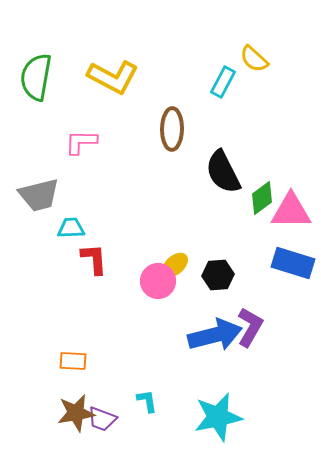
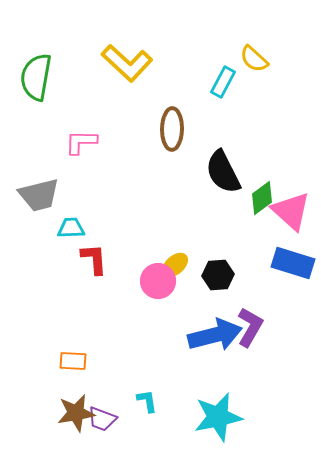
yellow L-shape: moved 14 px right, 14 px up; rotated 15 degrees clockwise
pink triangle: rotated 42 degrees clockwise
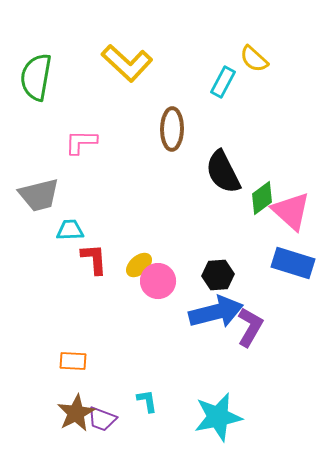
cyan trapezoid: moved 1 px left, 2 px down
yellow ellipse: moved 36 px left
blue arrow: moved 1 px right, 23 px up
brown star: rotated 18 degrees counterclockwise
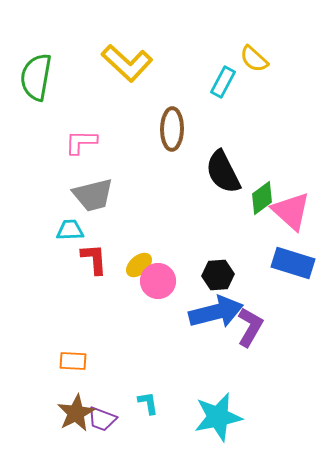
gray trapezoid: moved 54 px right
cyan L-shape: moved 1 px right, 2 px down
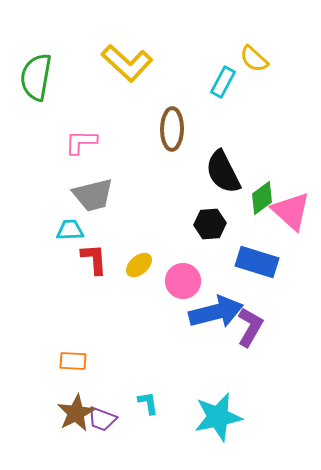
blue rectangle: moved 36 px left, 1 px up
black hexagon: moved 8 px left, 51 px up
pink circle: moved 25 px right
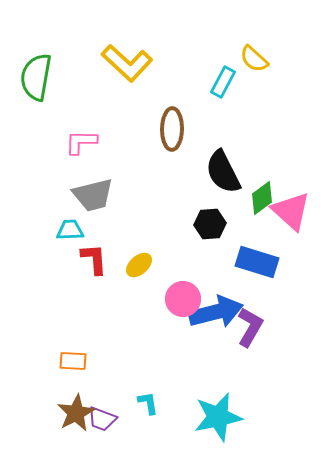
pink circle: moved 18 px down
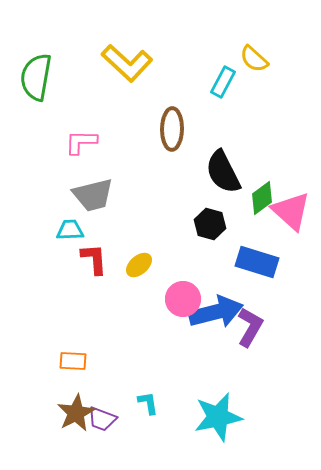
black hexagon: rotated 20 degrees clockwise
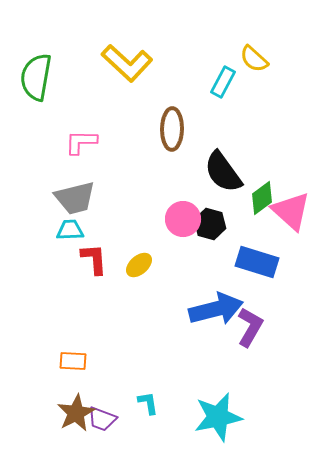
black semicircle: rotated 9 degrees counterclockwise
gray trapezoid: moved 18 px left, 3 px down
pink circle: moved 80 px up
blue arrow: moved 3 px up
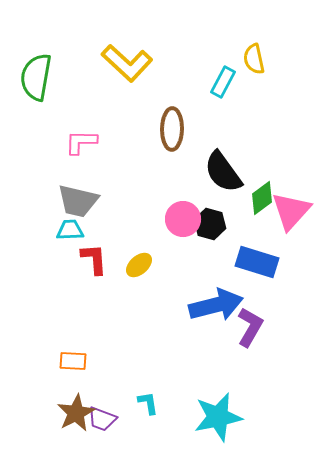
yellow semicircle: rotated 36 degrees clockwise
gray trapezoid: moved 3 px right, 3 px down; rotated 27 degrees clockwise
pink triangle: rotated 30 degrees clockwise
blue arrow: moved 4 px up
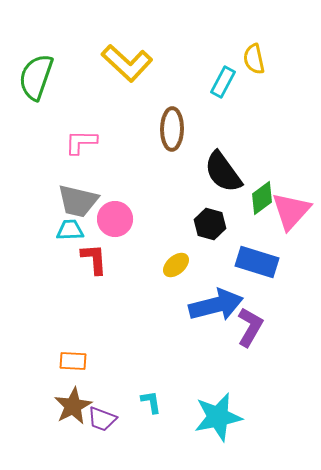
green semicircle: rotated 9 degrees clockwise
pink circle: moved 68 px left
yellow ellipse: moved 37 px right
cyan L-shape: moved 3 px right, 1 px up
brown star: moved 3 px left, 7 px up
